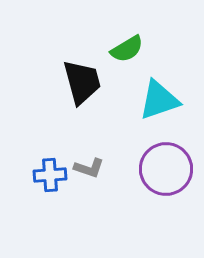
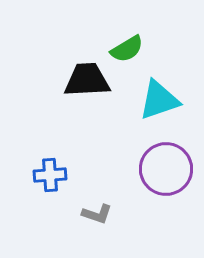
black trapezoid: moved 5 px right, 2 px up; rotated 78 degrees counterclockwise
gray L-shape: moved 8 px right, 46 px down
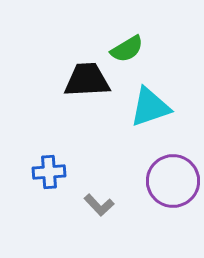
cyan triangle: moved 9 px left, 7 px down
purple circle: moved 7 px right, 12 px down
blue cross: moved 1 px left, 3 px up
gray L-shape: moved 2 px right, 9 px up; rotated 28 degrees clockwise
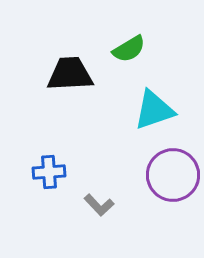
green semicircle: moved 2 px right
black trapezoid: moved 17 px left, 6 px up
cyan triangle: moved 4 px right, 3 px down
purple circle: moved 6 px up
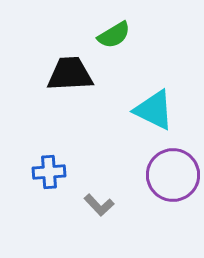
green semicircle: moved 15 px left, 14 px up
cyan triangle: rotated 45 degrees clockwise
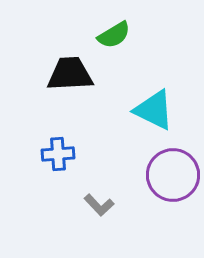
blue cross: moved 9 px right, 18 px up
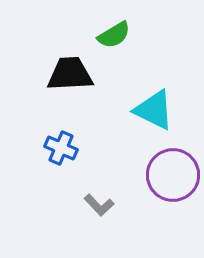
blue cross: moved 3 px right, 6 px up; rotated 28 degrees clockwise
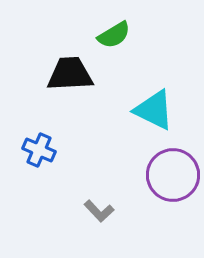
blue cross: moved 22 px left, 2 px down
gray L-shape: moved 6 px down
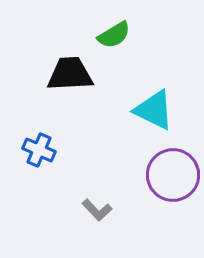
gray L-shape: moved 2 px left, 1 px up
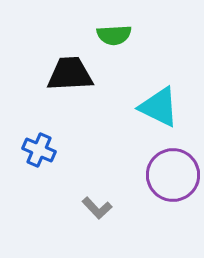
green semicircle: rotated 28 degrees clockwise
cyan triangle: moved 5 px right, 3 px up
gray L-shape: moved 2 px up
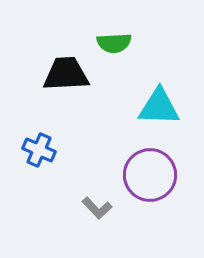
green semicircle: moved 8 px down
black trapezoid: moved 4 px left
cyan triangle: rotated 24 degrees counterclockwise
purple circle: moved 23 px left
